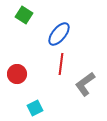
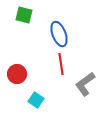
green square: rotated 18 degrees counterclockwise
blue ellipse: rotated 60 degrees counterclockwise
red line: rotated 15 degrees counterclockwise
cyan square: moved 1 px right, 8 px up; rotated 28 degrees counterclockwise
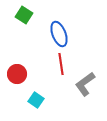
green square: rotated 18 degrees clockwise
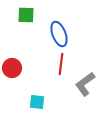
green square: moved 2 px right; rotated 30 degrees counterclockwise
red line: rotated 15 degrees clockwise
red circle: moved 5 px left, 6 px up
cyan square: moved 1 px right, 2 px down; rotated 28 degrees counterclockwise
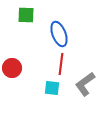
cyan square: moved 15 px right, 14 px up
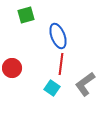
green square: rotated 18 degrees counterclockwise
blue ellipse: moved 1 px left, 2 px down
cyan square: rotated 28 degrees clockwise
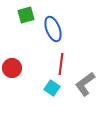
blue ellipse: moved 5 px left, 7 px up
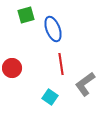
red line: rotated 15 degrees counterclockwise
cyan square: moved 2 px left, 9 px down
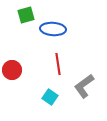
blue ellipse: rotated 65 degrees counterclockwise
red line: moved 3 px left
red circle: moved 2 px down
gray L-shape: moved 1 px left, 2 px down
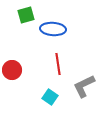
gray L-shape: rotated 10 degrees clockwise
